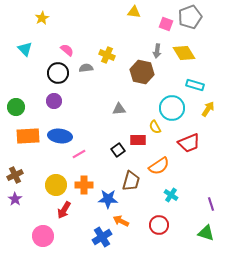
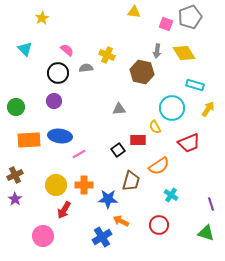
orange rectangle: moved 1 px right, 4 px down
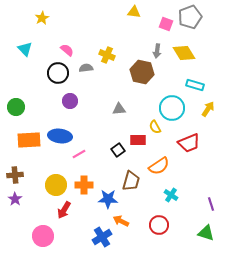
purple circle: moved 16 px right
brown cross: rotated 21 degrees clockwise
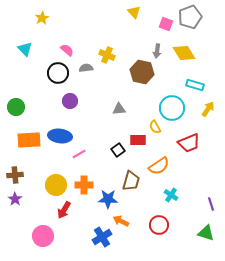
yellow triangle: rotated 40 degrees clockwise
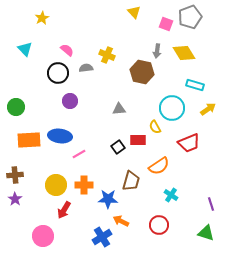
yellow arrow: rotated 21 degrees clockwise
black square: moved 3 px up
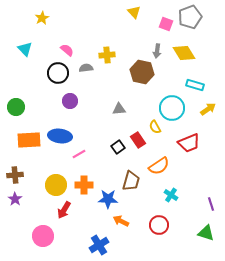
yellow cross: rotated 28 degrees counterclockwise
red rectangle: rotated 56 degrees clockwise
blue cross: moved 3 px left, 8 px down
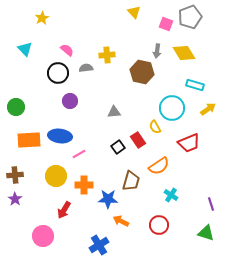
gray triangle: moved 5 px left, 3 px down
yellow circle: moved 9 px up
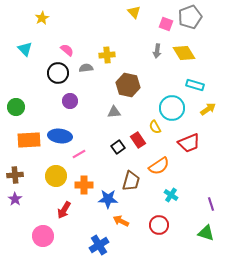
brown hexagon: moved 14 px left, 13 px down
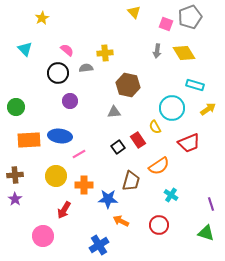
yellow cross: moved 2 px left, 2 px up
